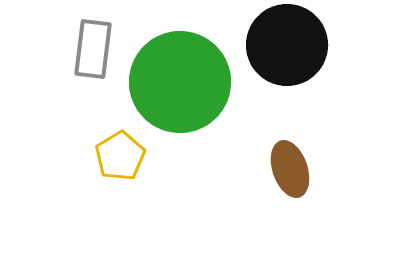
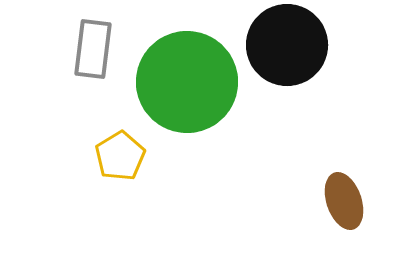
green circle: moved 7 px right
brown ellipse: moved 54 px right, 32 px down
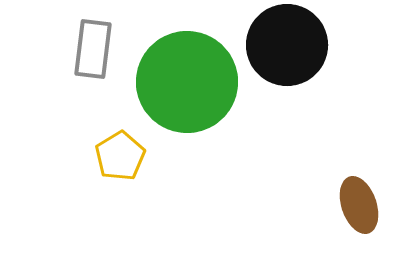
brown ellipse: moved 15 px right, 4 px down
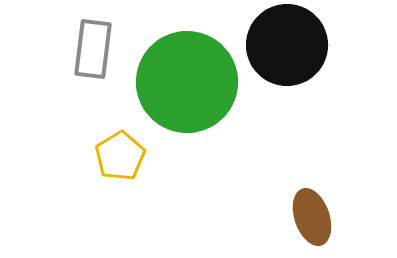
brown ellipse: moved 47 px left, 12 px down
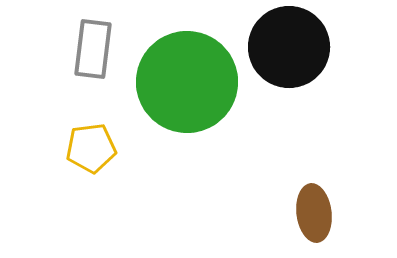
black circle: moved 2 px right, 2 px down
yellow pentagon: moved 29 px left, 8 px up; rotated 24 degrees clockwise
brown ellipse: moved 2 px right, 4 px up; rotated 12 degrees clockwise
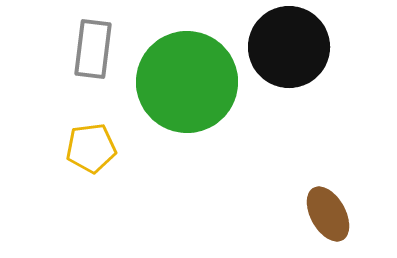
brown ellipse: moved 14 px right, 1 px down; rotated 22 degrees counterclockwise
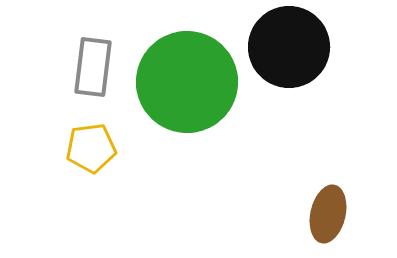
gray rectangle: moved 18 px down
brown ellipse: rotated 42 degrees clockwise
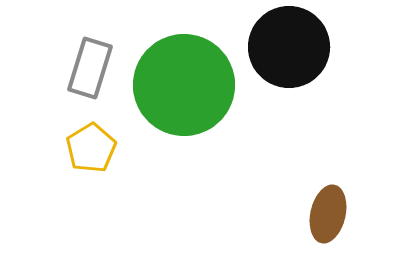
gray rectangle: moved 3 px left, 1 px down; rotated 10 degrees clockwise
green circle: moved 3 px left, 3 px down
yellow pentagon: rotated 24 degrees counterclockwise
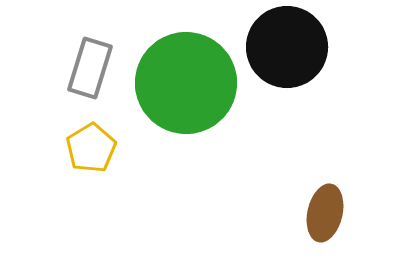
black circle: moved 2 px left
green circle: moved 2 px right, 2 px up
brown ellipse: moved 3 px left, 1 px up
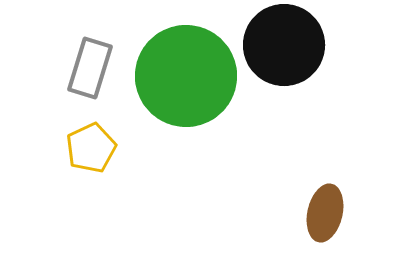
black circle: moved 3 px left, 2 px up
green circle: moved 7 px up
yellow pentagon: rotated 6 degrees clockwise
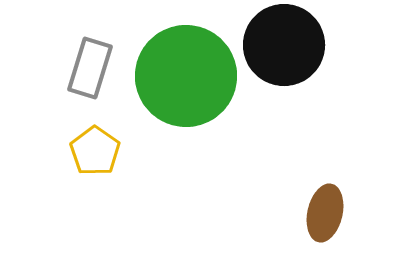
yellow pentagon: moved 4 px right, 3 px down; rotated 12 degrees counterclockwise
